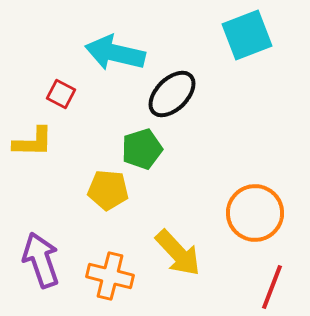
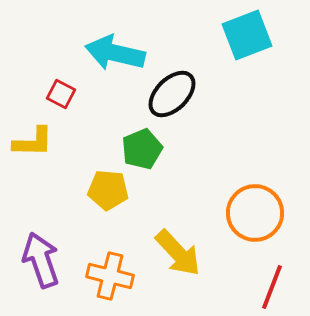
green pentagon: rotated 6 degrees counterclockwise
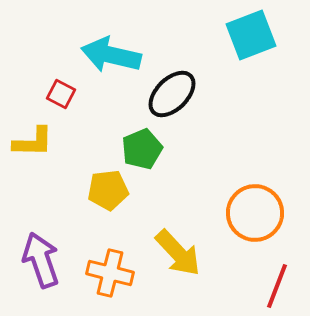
cyan square: moved 4 px right
cyan arrow: moved 4 px left, 2 px down
yellow pentagon: rotated 12 degrees counterclockwise
orange cross: moved 3 px up
red line: moved 5 px right, 1 px up
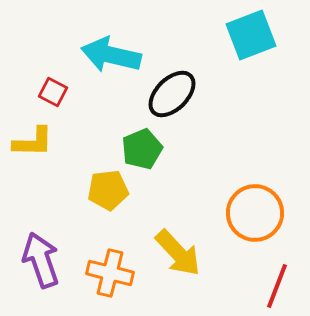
red square: moved 8 px left, 2 px up
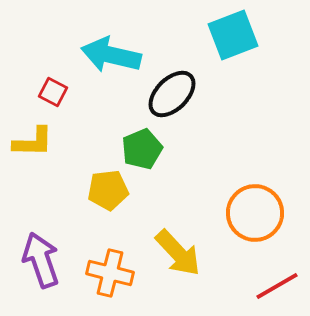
cyan square: moved 18 px left
red line: rotated 39 degrees clockwise
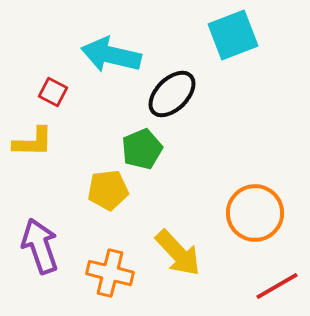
purple arrow: moved 1 px left, 14 px up
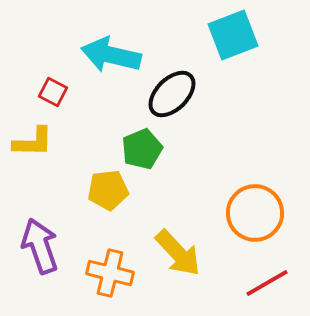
red line: moved 10 px left, 3 px up
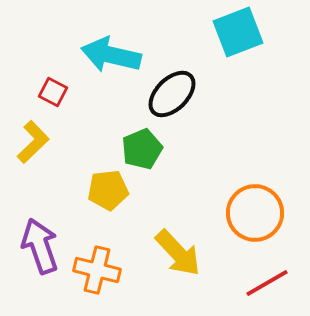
cyan square: moved 5 px right, 3 px up
yellow L-shape: rotated 45 degrees counterclockwise
orange cross: moved 13 px left, 3 px up
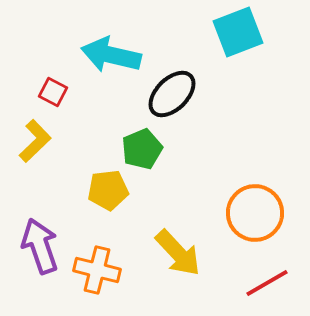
yellow L-shape: moved 2 px right, 1 px up
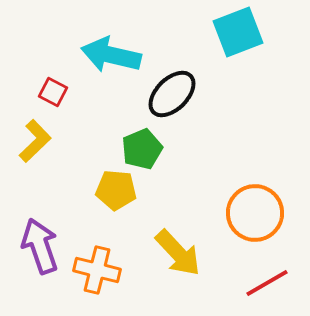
yellow pentagon: moved 8 px right; rotated 12 degrees clockwise
